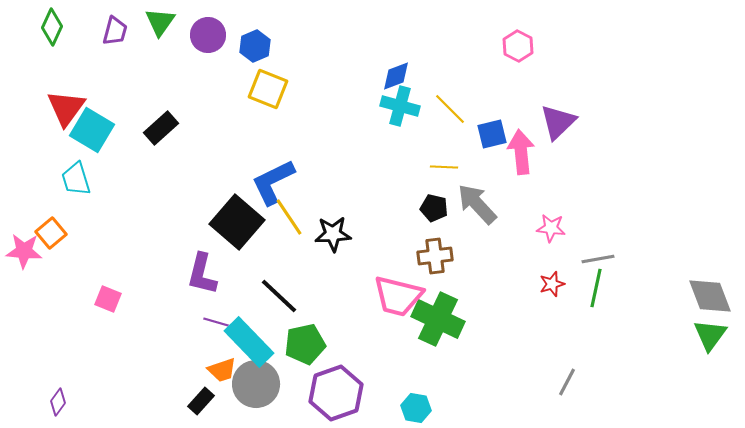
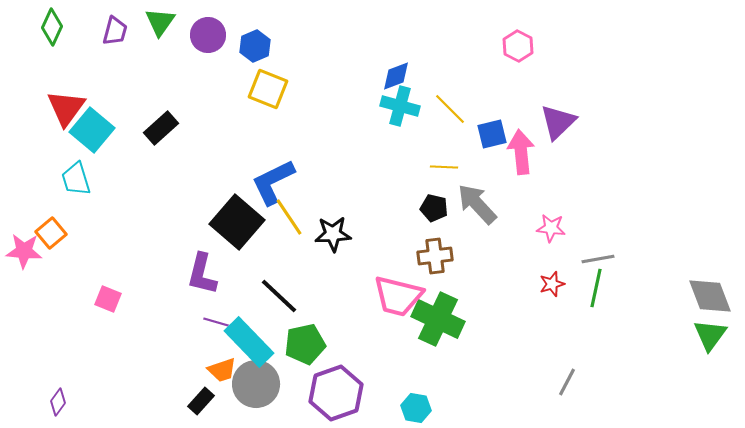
cyan square at (92, 130): rotated 9 degrees clockwise
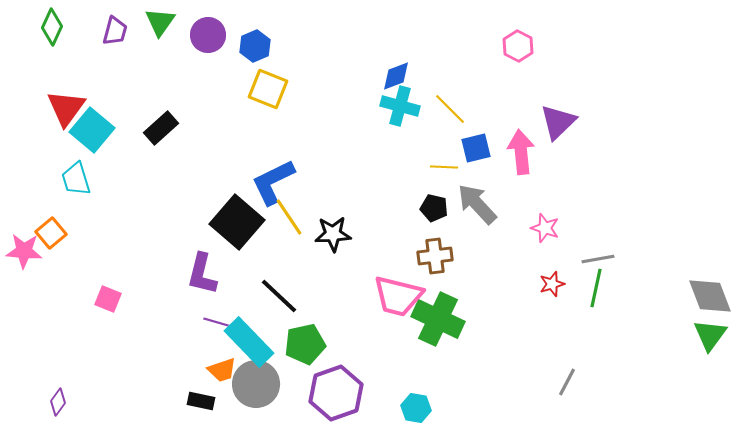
blue square at (492, 134): moved 16 px left, 14 px down
pink star at (551, 228): moved 6 px left; rotated 12 degrees clockwise
black rectangle at (201, 401): rotated 60 degrees clockwise
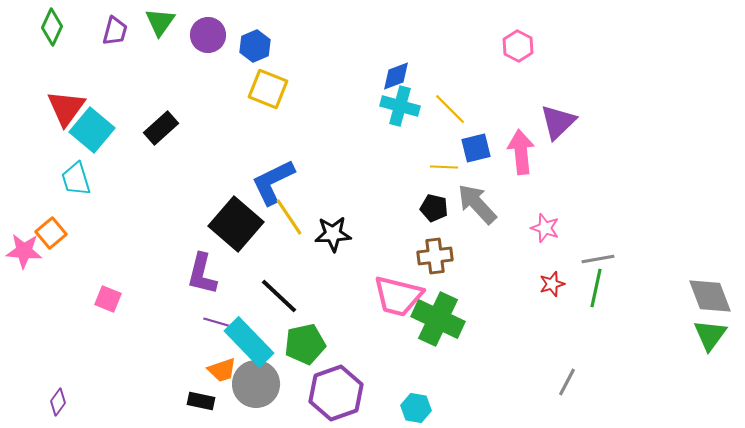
black square at (237, 222): moved 1 px left, 2 px down
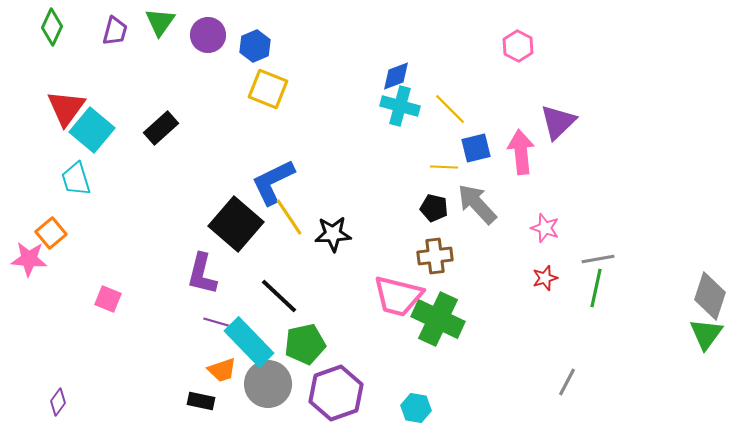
pink star at (24, 251): moved 5 px right, 8 px down
red star at (552, 284): moved 7 px left, 6 px up
gray diamond at (710, 296): rotated 39 degrees clockwise
green triangle at (710, 335): moved 4 px left, 1 px up
gray circle at (256, 384): moved 12 px right
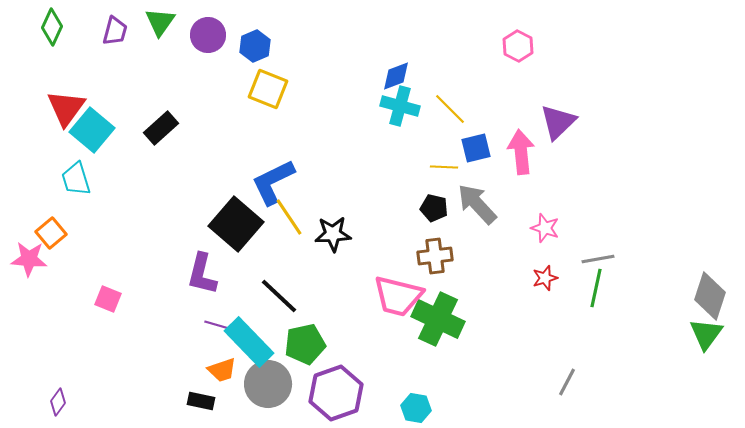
purple line at (216, 322): moved 1 px right, 3 px down
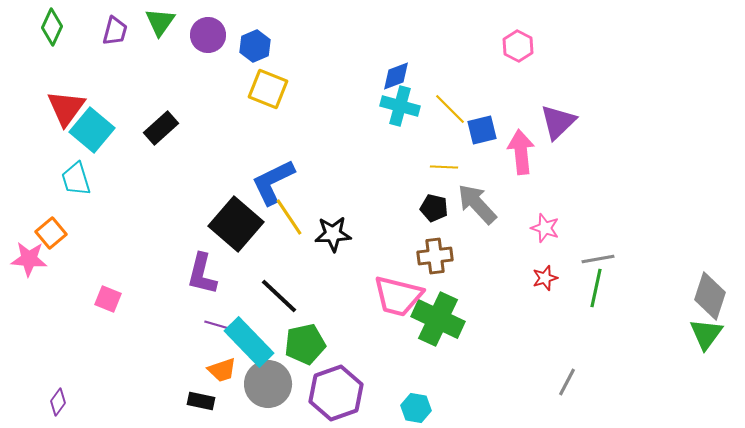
blue square at (476, 148): moved 6 px right, 18 px up
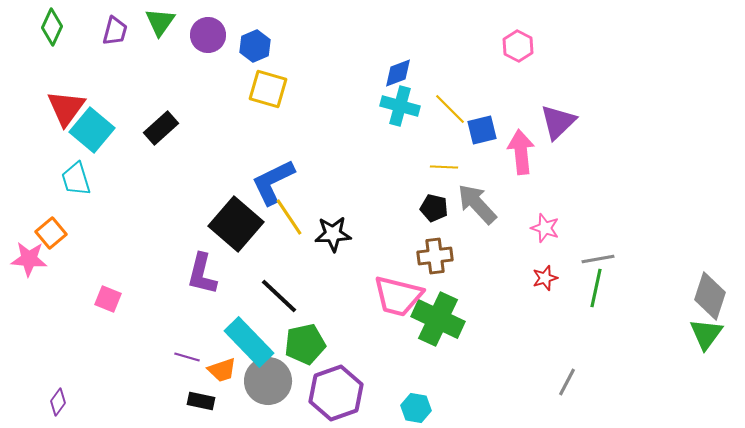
blue diamond at (396, 76): moved 2 px right, 3 px up
yellow square at (268, 89): rotated 6 degrees counterclockwise
purple line at (217, 325): moved 30 px left, 32 px down
gray circle at (268, 384): moved 3 px up
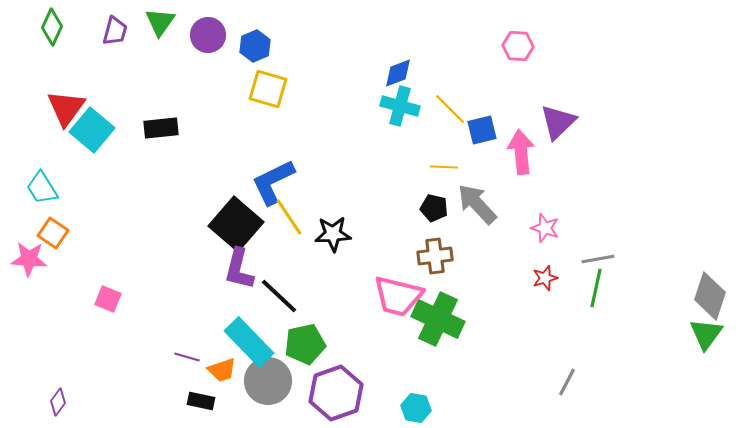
pink hexagon at (518, 46): rotated 24 degrees counterclockwise
black rectangle at (161, 128): rotated 36 degrees clockwise
cyan trapezoid at (76, 179): moved 34 px left, 9 px down; rotated 15 degrees counterclockwise
orange square at (51, 233): moved 2 px right; rotated 16 degrees counterclockwise
purple L-shape at (202, 274): moved 37 px right, 5 px up
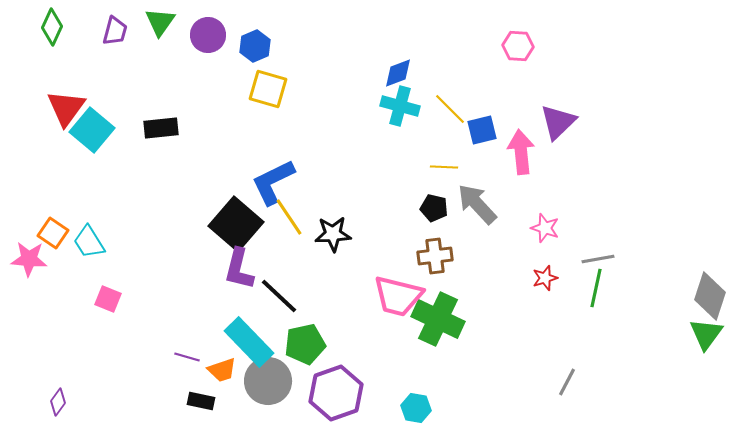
cyan trapezoid at (42, 188): moved 47 px right, 54 px down
